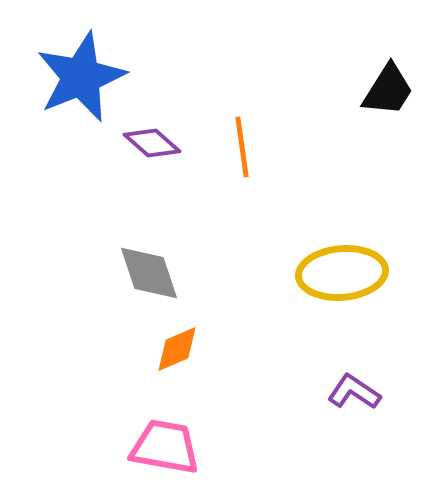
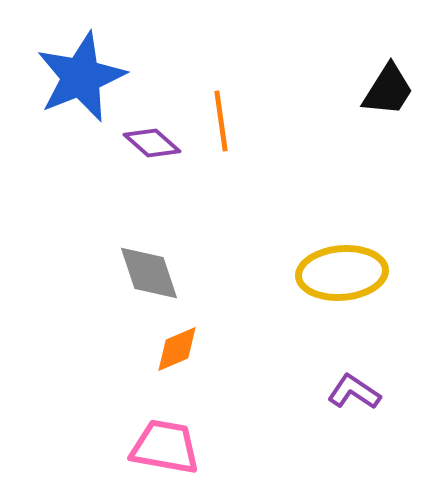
orange line: moved 21 px left, 26 px up
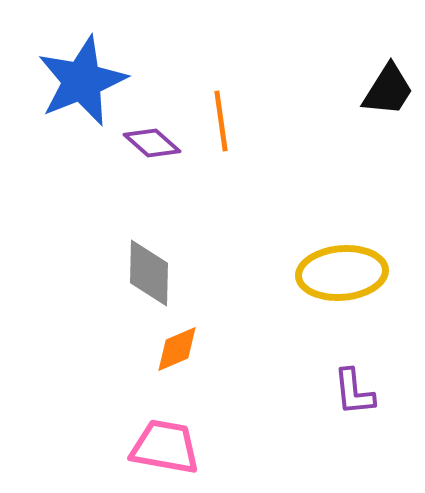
blue star: moved 1 px right, 4 px down
gray diamond: rotated 20 degrees clockwise
purple L-shape: rotated 130 degrees counterclockwise
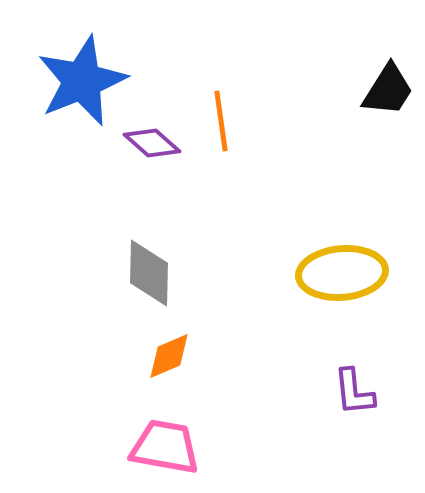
orange diamond: moved 8 px left, 7 px down
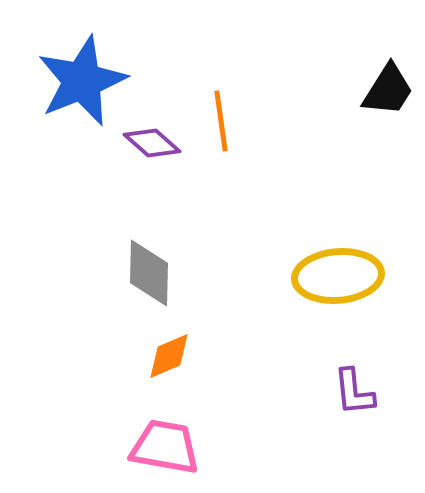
yellow ellipse: moved 4 px left, 3 px down
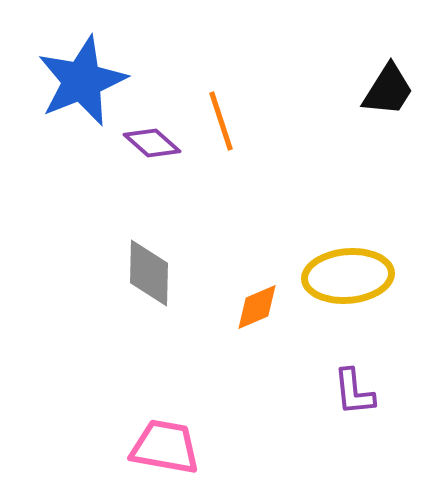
orange line: rotated 10 degrees counterclockwise
yellow ellipse: moved 10 px right
orange diamond: moved 88 px right, 49 px up
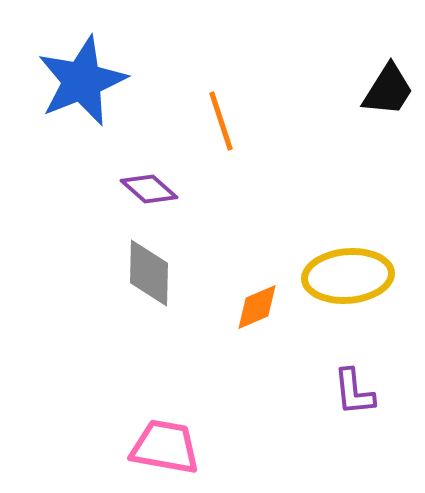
purple diamond: moved 3 px left, 46 px down
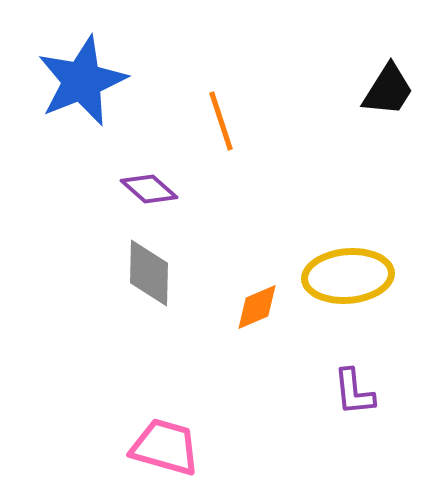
pink trapezoid: rotated 6 degrees clockwise
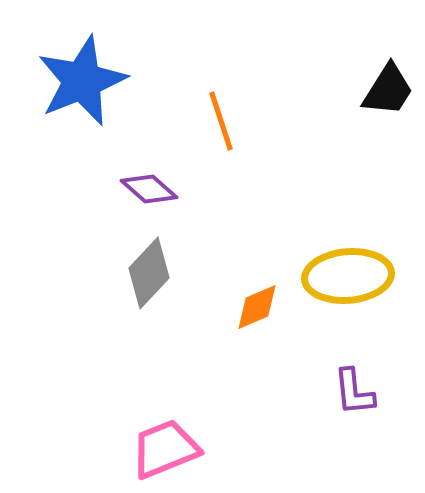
gray diamond: rotated 42 degrees clockwise
pink trapezoid: moved 2 px down; rotated 38 degrees counterclockwise
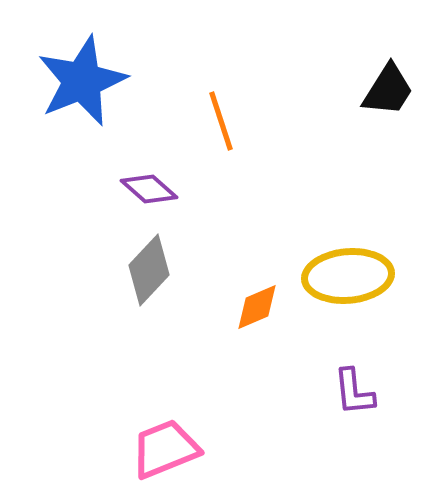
gray diamond: moved 3 px up
